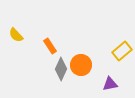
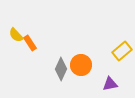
orange rectangle: moved 20 px left, 3 px up
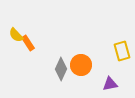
orange rectangle: moved 2 px left
yellow rectangle: rotated 66 degrees counterclockwise
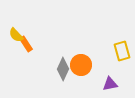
orange rectangle: moved 2 px left, 1 px down
gray diamond: moved 2 px right
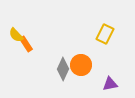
yellow rectangle: moved 17 px left, 17 px up; rotated 42 degrees clockwise
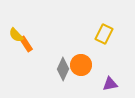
yellow rectangle: moved 1 px left
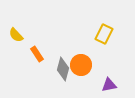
orange rectangle: moved 11 px right, 10 px down
gray diamond: rotated 10 degrees counterclockwise
purple triangle: moved 1 px left, 1 px down
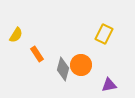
yellow semicircle: rotated 105 degrees counterclockwise
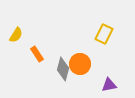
orange circle: moved 1 px left, 1 px up
